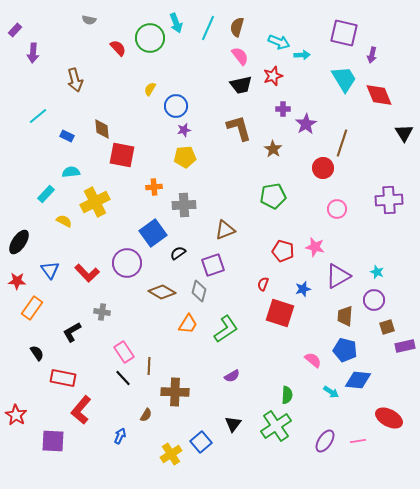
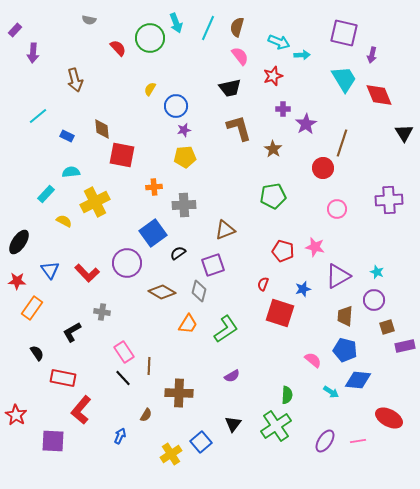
black trapezoid at (241, 85): moved 11 px left, 3 px down
brown cross at (175, 392): moved 4 px right, 1 px down
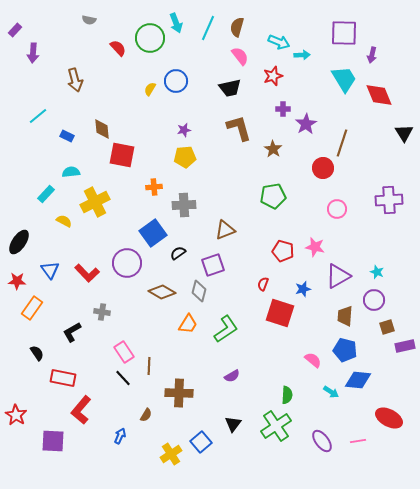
purple square at (344, 33): rotated 12 degrees counterclockwise
blue circle at (176, 106): moved 25 px up
purple ellipse at (325, 441): moved 3 px left; rotated 70 degrees counterclockwise
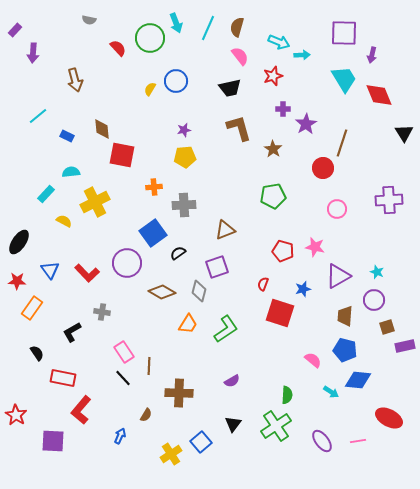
purple square at (213, 265): moved 4 px right, 2 px down
purple semicircle at (232, 376): moved 5 px down
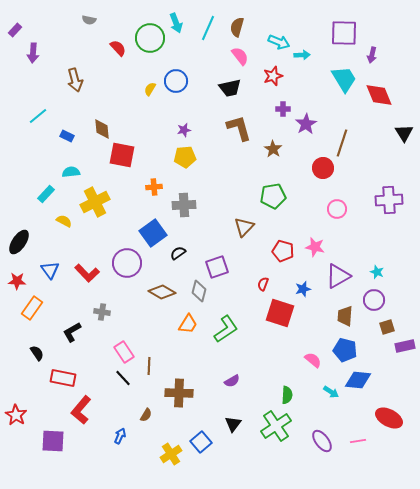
brown triangle at (225, 230): moved 19 px right, 3 px up; rotated 25 degrees counterclockwise
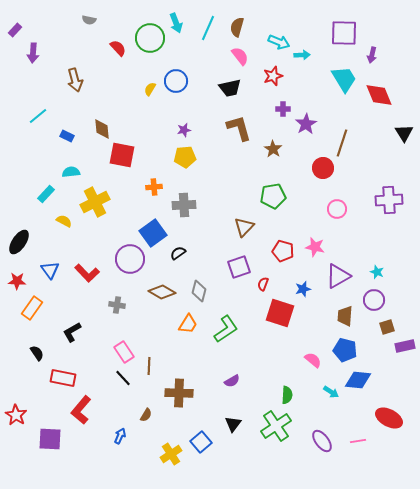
purple circle at (127, 263): moved 3 px right, 4 px up
purple square at (217, 267): moved 22 px right
gray cross at (102, 312): moved 15 px right, 7 px up
purple square at (53, 441): moved 3 px left, 2 px up
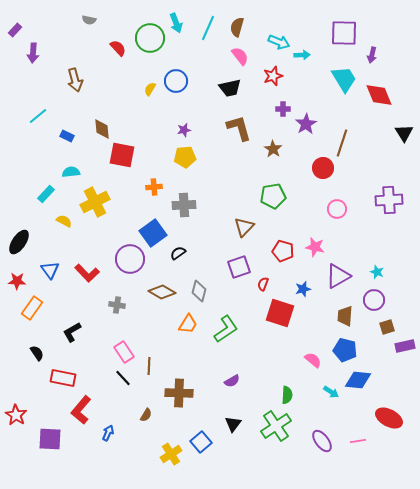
blue arrow at (120, 436): moved 12 px left, 3 px up
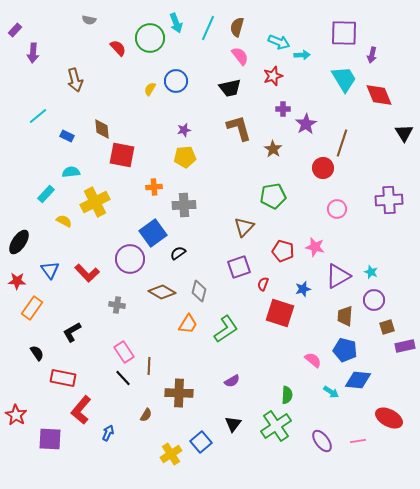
cyan star at (377, 272): moved 6 px left
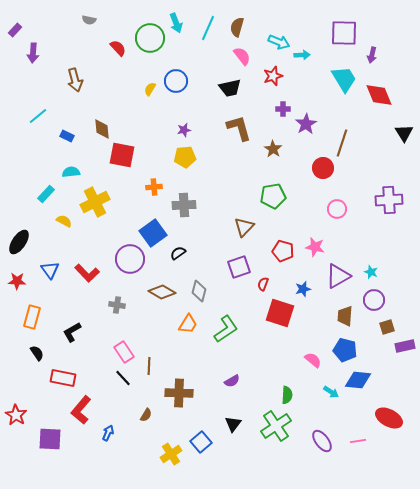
pink semicircle at (240, 56): moved 2 px right
orange rectangle at (32, 308): moved 9 px down; rotated 20 degrees counterclockwise
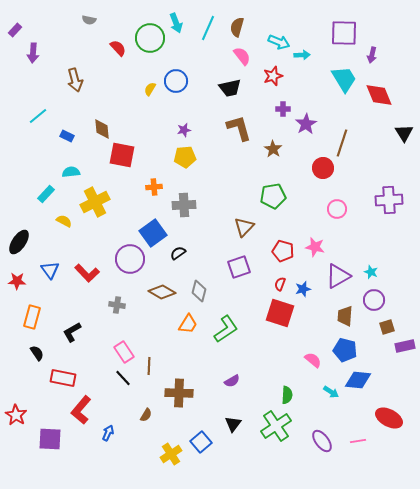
red semicircle at (263, 284): moved 17 px right
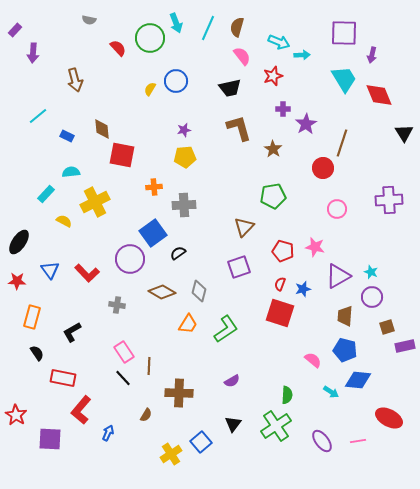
purple circle at (374, 300): moved 2 px left, 3 px up
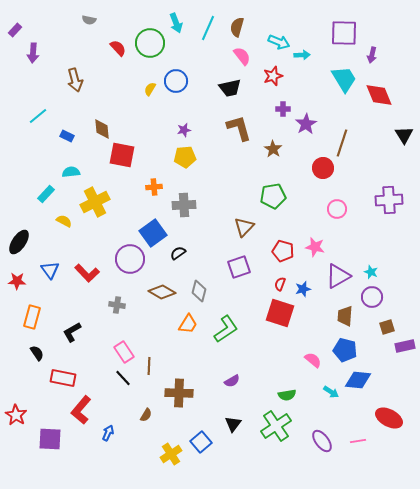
green circle at (150, 38): moved 5 px down
black triangle at (404, 133): moved 2 px down
green semicircle at (287, 395): rotated 78 degrees clockwise
